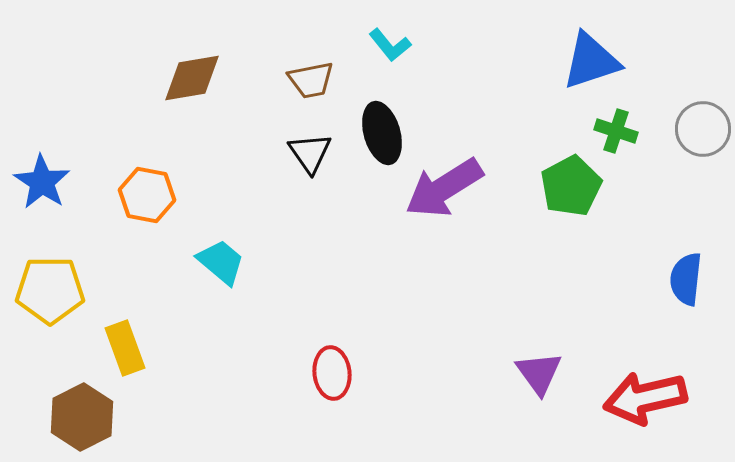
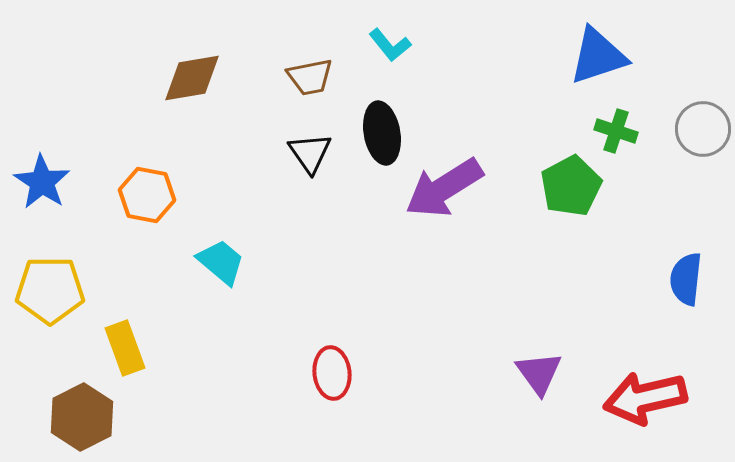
blue triangle: moved 7 px right, 5 px up
brown trapezoid: moved 1 px left, 3 px up
black ellipse: rotated 6 degrees clockwise
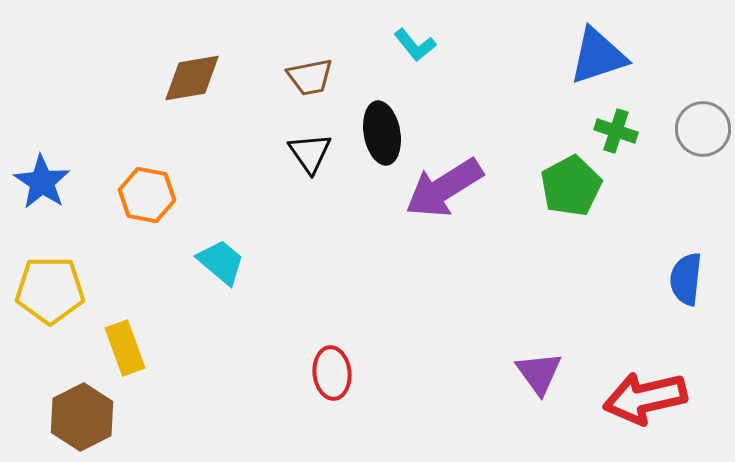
cyan L-shape: moved 25 px right
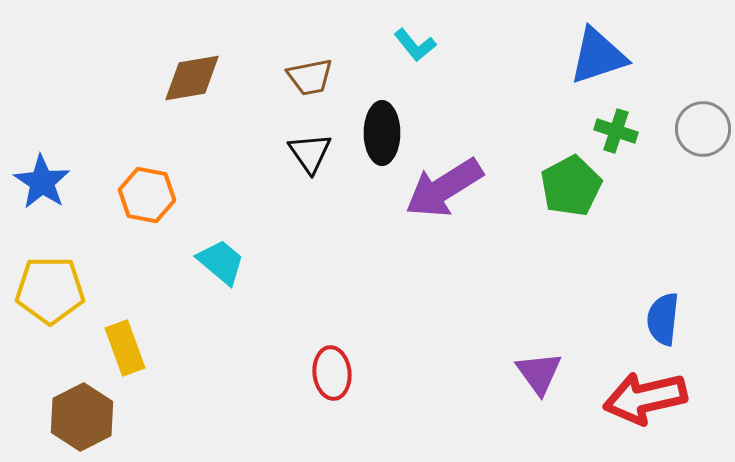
black ellipse: rotated 10 degrees clockwise
blue semicircle: moved 23 px left, 40 px down
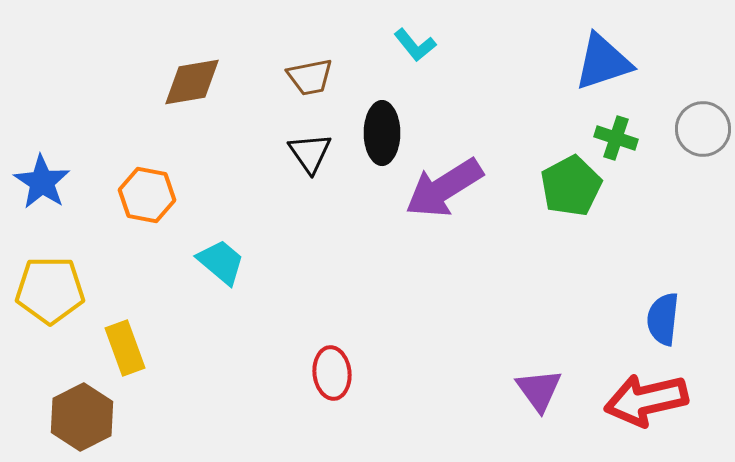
blue triangle: moved 5 px right, 6 px down
brown diamond: moved 4 px down
green cross: moved 7 px down
purple triangle: moved 17 px down
red arrow: moved 1 px right, 2 px down
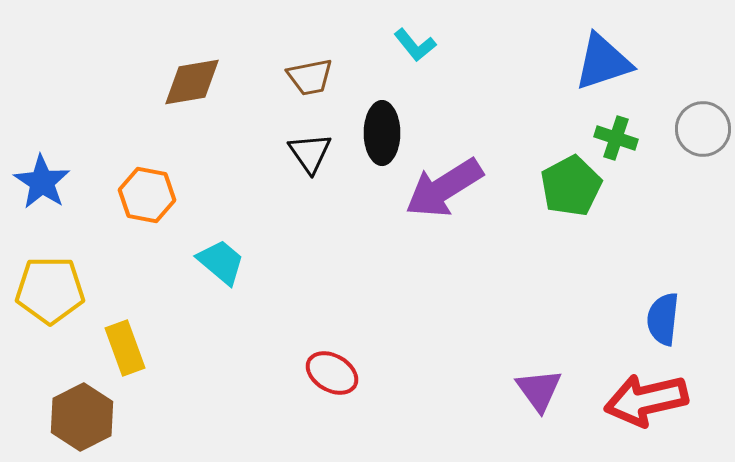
red ellipse: rotated 54 degrees counterclockwise
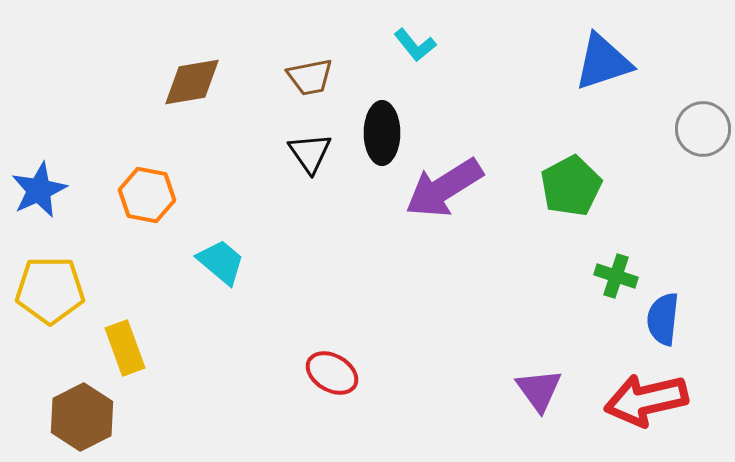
green cross: moved 138 px down
blue star: moved 3 px left, 8 px down; rotated 14 degrees clockwise
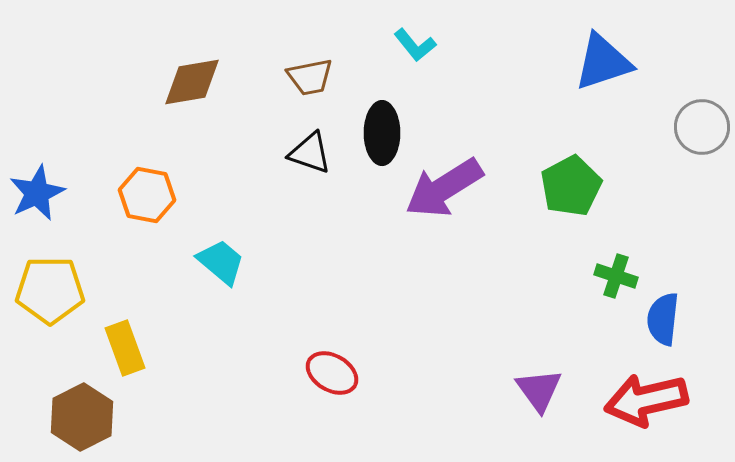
gray circle: moved 1 px left, 2 px up
black triangle: rotated 36 degrees counterclockwise
blue star: moved 2 px left, 3 px down
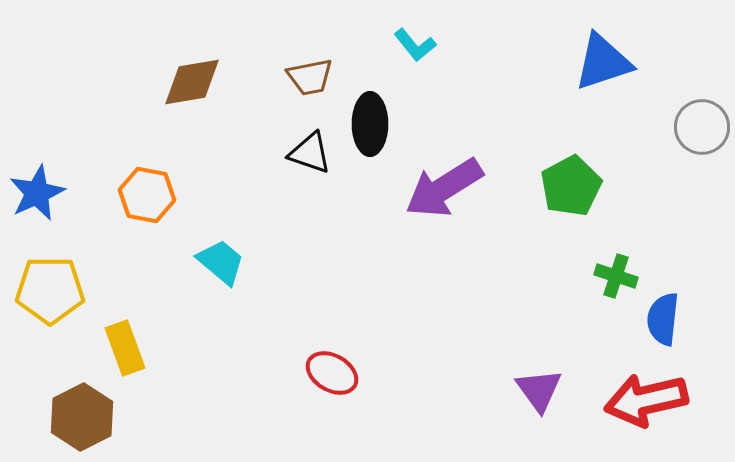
black ellipse: moved 12 px left, 9 px up
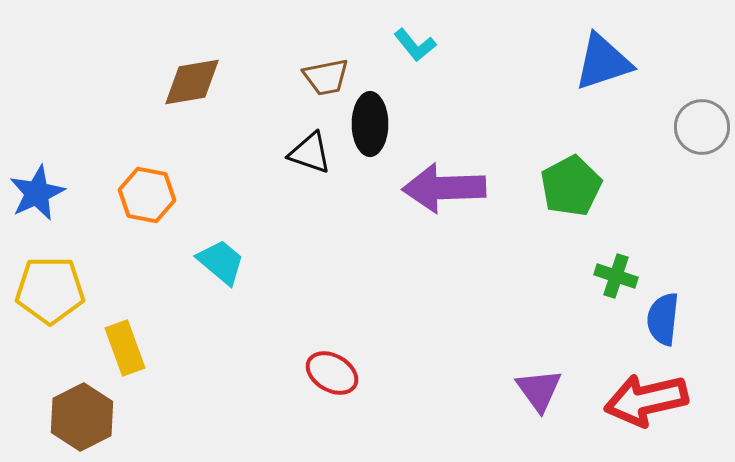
brown trapezoid: moved 16 px right
purple arrow: rotated 30 degrees clockwise
